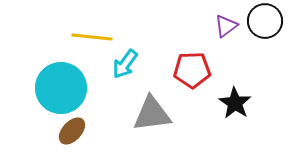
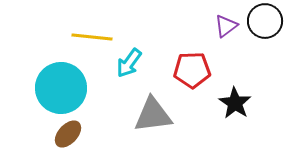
cyan arrow: moved 4 px right, 1 px up
gray triangle: moved 1 px right, 1 px down
brown ellipse: moved 4 px left, 3 px down
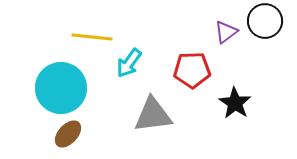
purple triangle: moved 6 px down
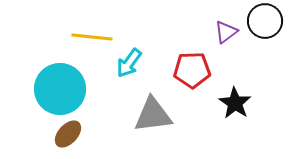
cyan circle: moved 1 px left, 1 px down
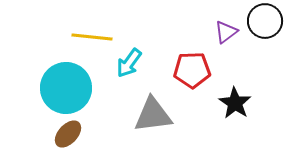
cyan circle: moved 6 px right, 1 px up
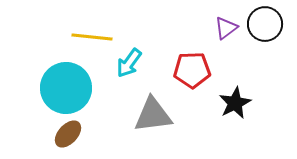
black circle: moved 3 px down
purple triangle: moved 4 px up
black star: rotated 12 degrees clockwise
